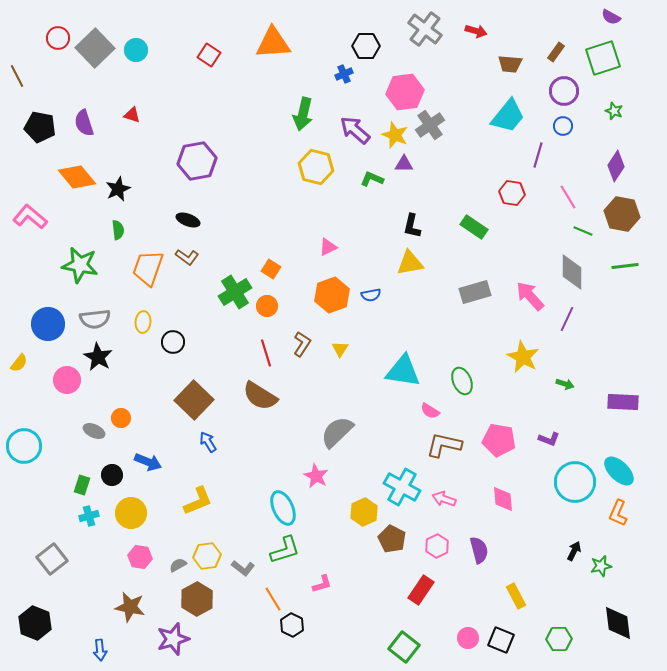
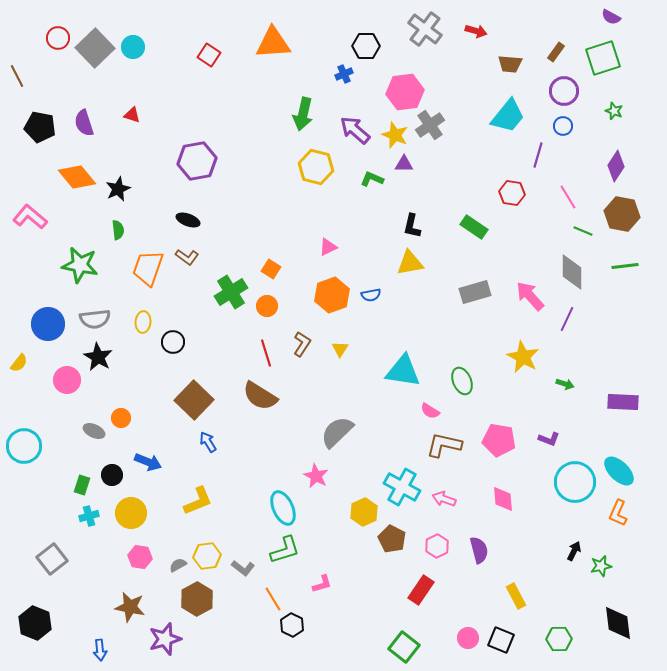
cyan circle at (136, 50): moved 3 px left, 3 px up
green cross at (235, 292): moved 4 px left
purple star at (173, 639): moved 8 px left
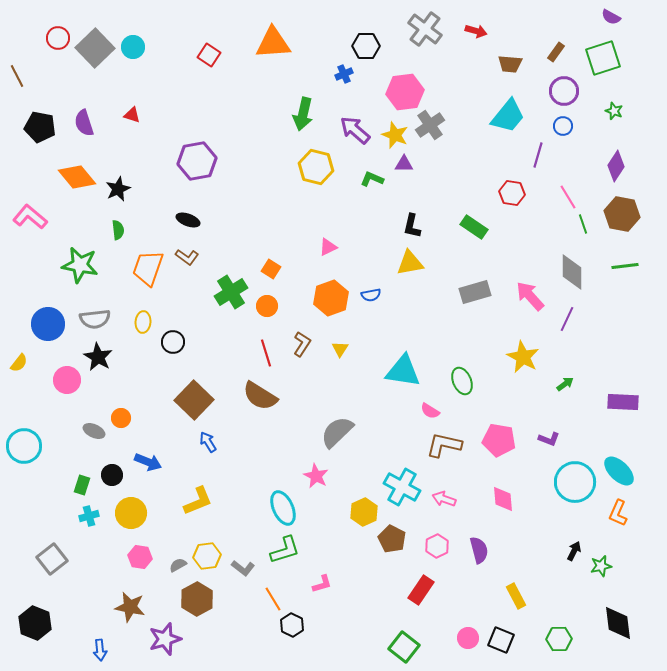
green line at (583, 231): moved 7 px up; rotated 48 degrees clockwise
orange hexagon at (332, 295): moved 1 px left, 3 px down
green arrow at (565, 384): rotated 54 degrees counterclockwise
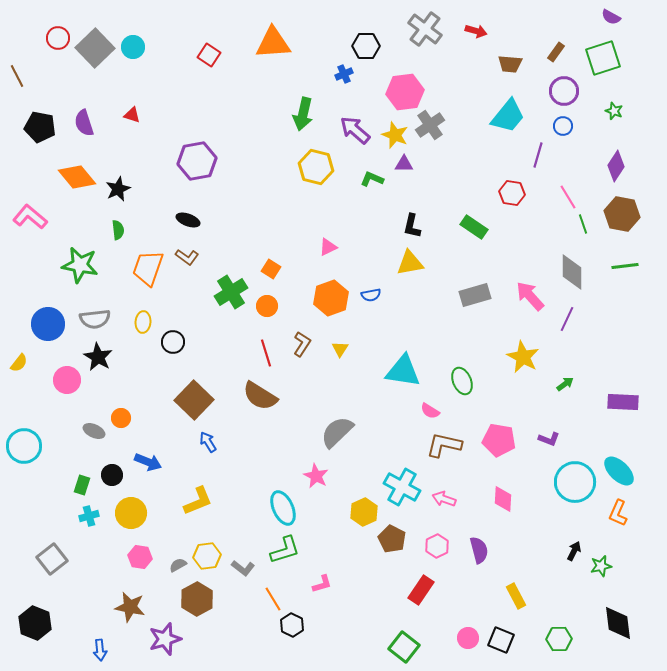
gray rectangle at (475, 292): moved 3 px down
pink diamond at (503, 499): rotated 8 degrees clockwise
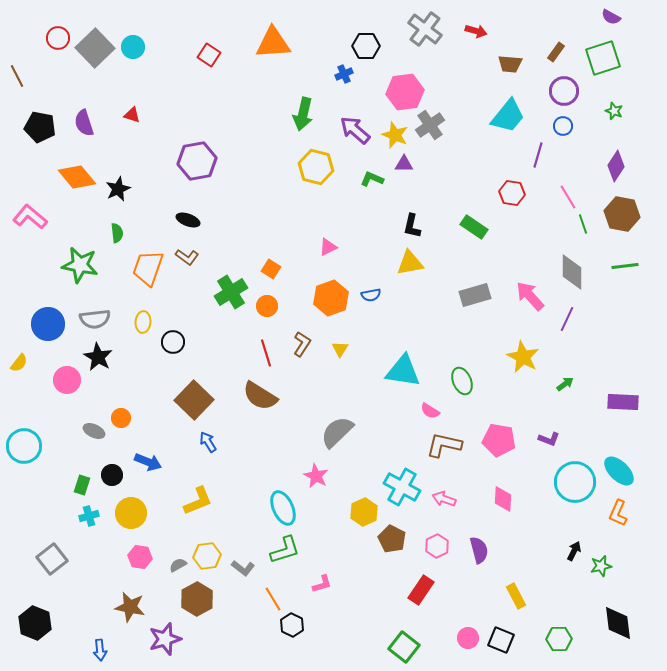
green semicircle at (118, 230): moved 1 px left, 3 px down
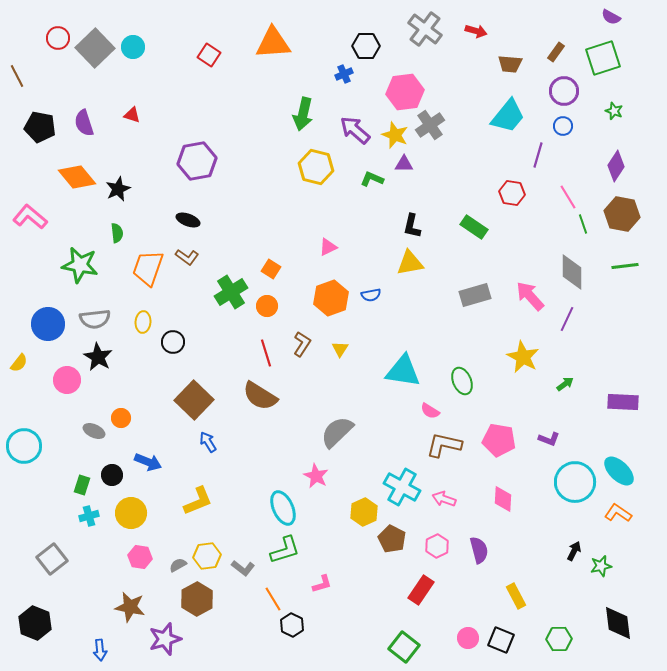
orange L-shape at (618, 513): rotated 100 degrees clockwise
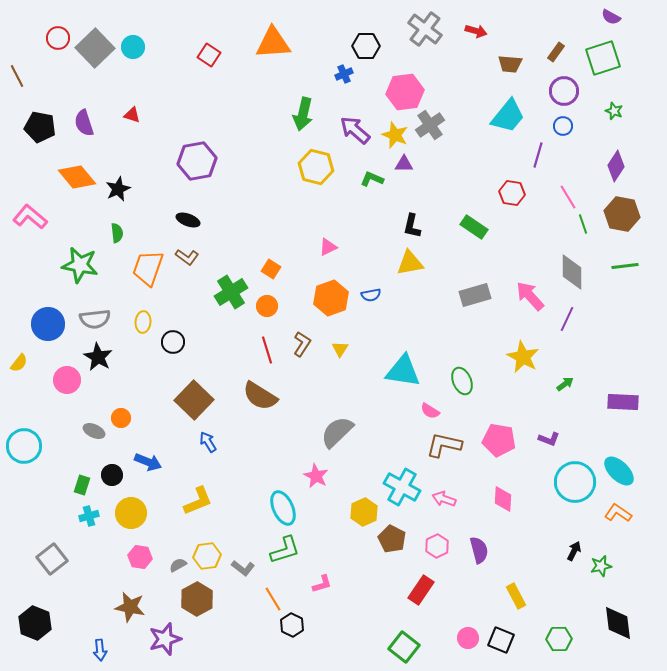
red line at (266, 353): moved 1 px right, 3 px up
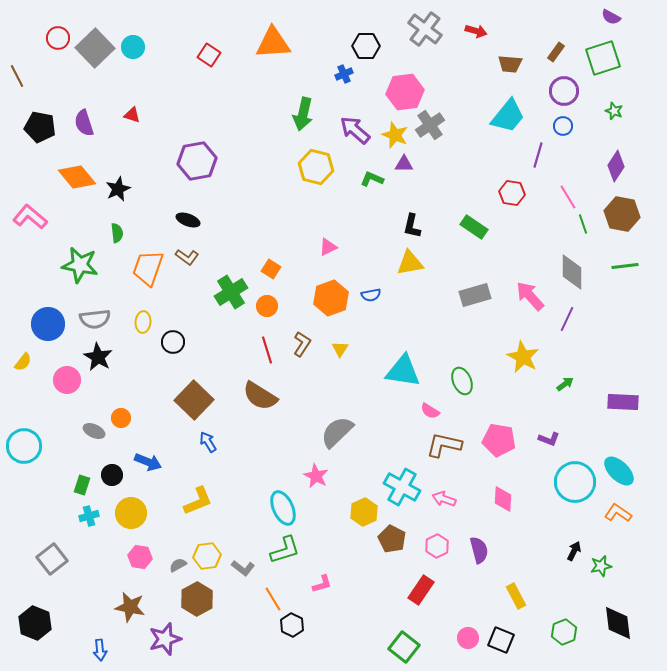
yellow semicircle at (19, 363): moved 4 px right, 1 px up
green hexagon at (559, 639): moved 5 px right, 7 px up; rotated 20 degrees counterclockwise
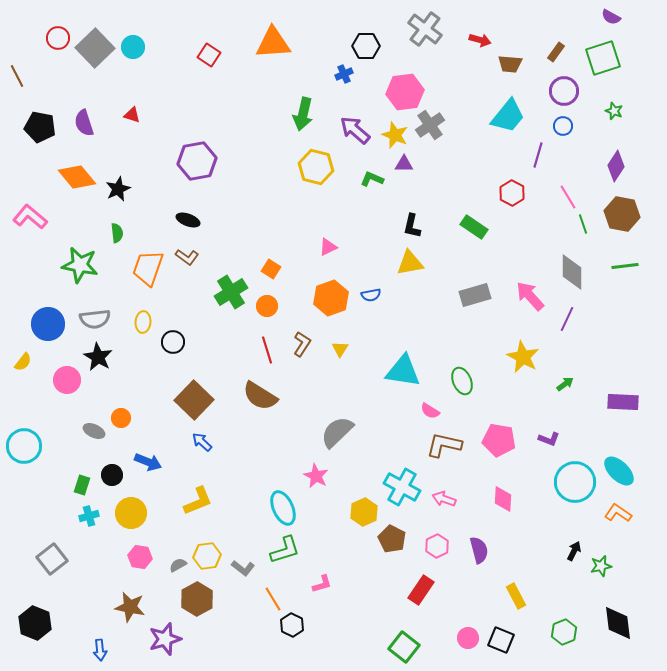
red arrow at (476, 31): moved 4 px right, 9 px down
red hexagon at (512, 193): rotated 20 degrees clockwise
blue arrow at (208, 442): moved 6 px left; rotated 15 degrees counterclockwise
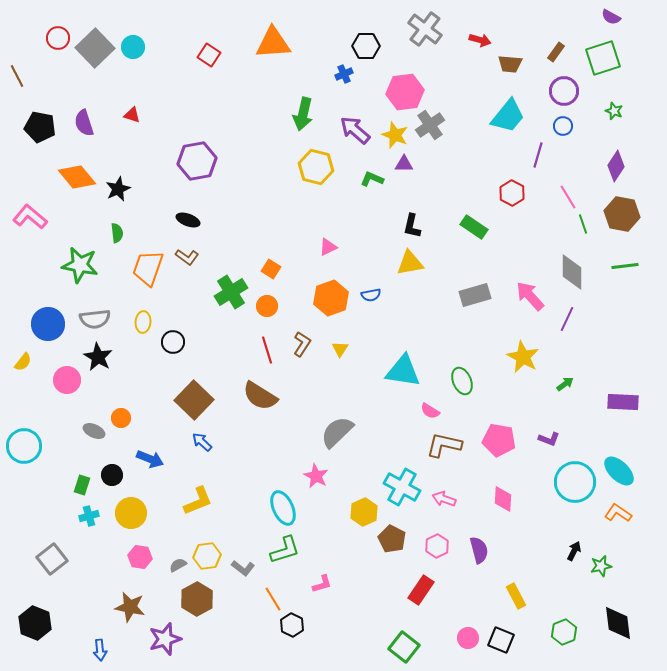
blue arrow at (148, 462): moved 2 px right, 3 px up
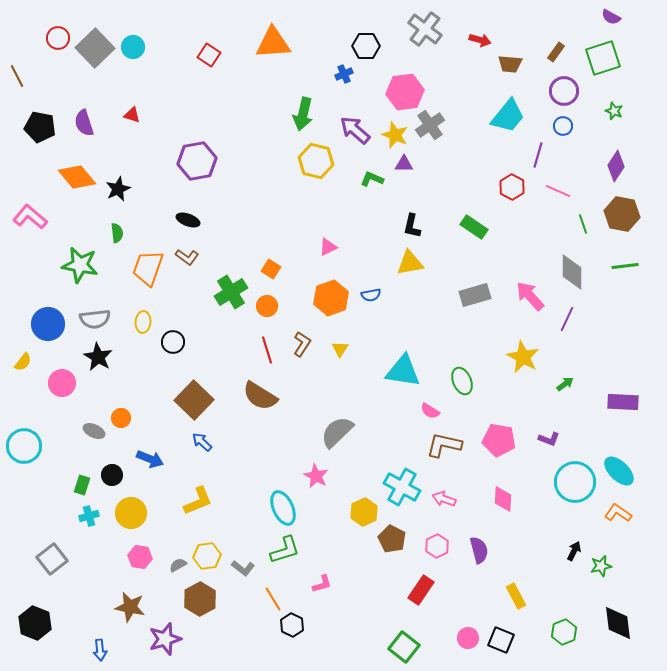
yellow hexagon at (316, 167): moved 6 px up
red hexagon at (512, 193): moved 6 px up
pink line at (568, 197): moved 10 px left, 6 px up; rotated 35 degrees counterclockwise
pink circle at (67, 380): moved 5 px left, 3 px down
brown hexagon at (197, 599): moved 3 px right
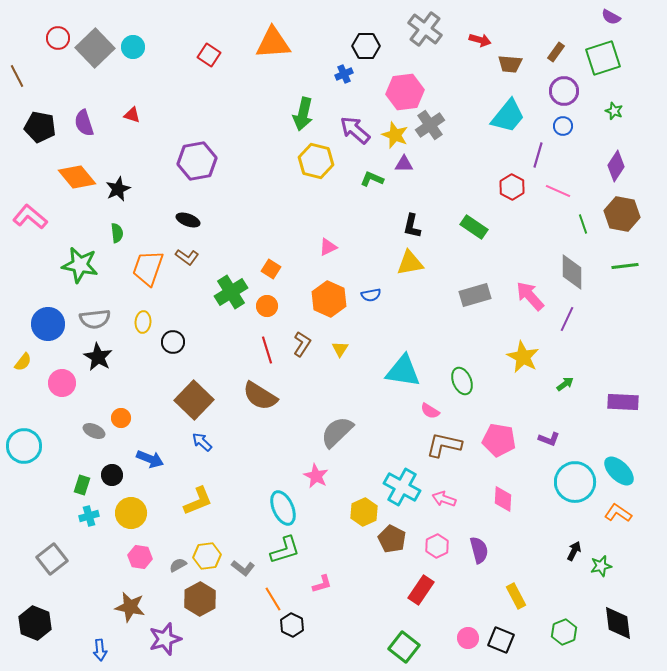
orange hexagon at (331, 298): moved 2 px left, 1 px down; rotated 16 degrees counterclockwise
